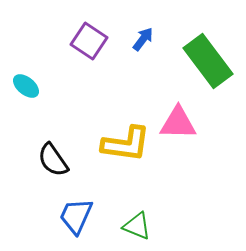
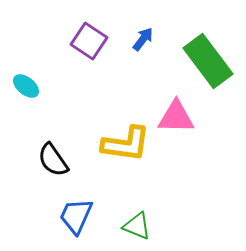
pink triangle: moved 2 px left, 6 px up
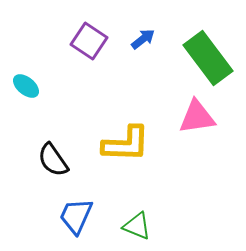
blue arrow: rotated 15 degrees clockwise
green rectangle: moved 3 px up
pink triangle: moved 21 px right; rotated 9 degrees counterclockwise
yellow L-shape: rotated 6 degrees counterclockwise
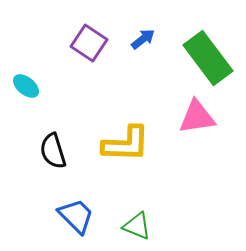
purple square: moved 2 px down
black semicircle: moved 9 px up; rotated 18 degrees clockwise
blue trapezoid: rotated 111 degrees clockwise
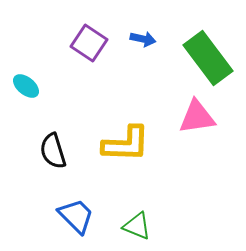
blue arrow: rotated 50 degrees clockwise
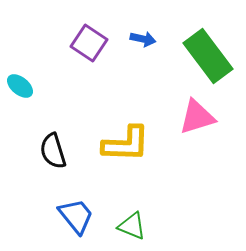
green rectangle: moved 2 px up
cyan ellipse: moved 6 px left
pink triangle: rotated 9 degrees counterclockwise
blue trapezoid: rotated 6 degrees clockwise
green triangle: moved 5 px left
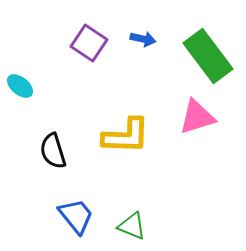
yellow L-shape: moved 8 px up
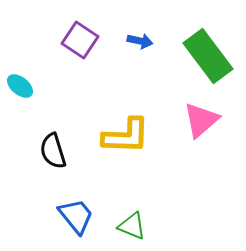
blue arrow: moved 3 px left, 2 px down
purple square: moved 9 px left, 3 px up
pink triangle: moved 4 px right, 3 px down; rotated 24 degrees counterclockwise
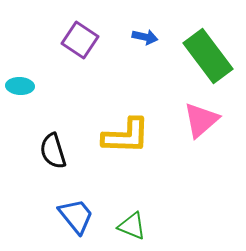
blue arrow: moved 5 px right, 4 px up
cyan ellipse: rotated 36 degrees counterclockwise
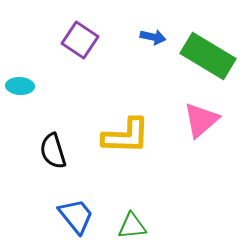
blue arrow: moved 8 px right
green rectangle: rotated 22 degrees counterclockwise
green triangle: rotated 28 degrees counterclockwise
